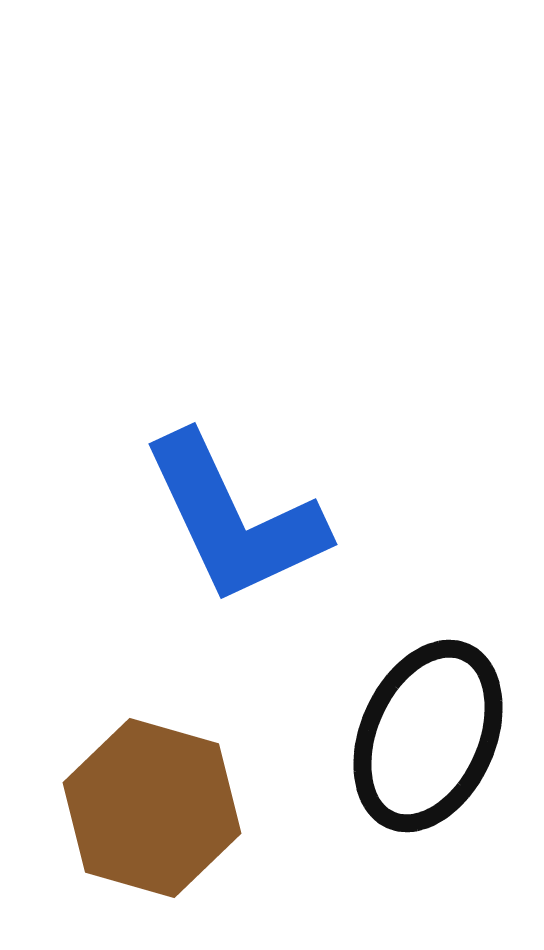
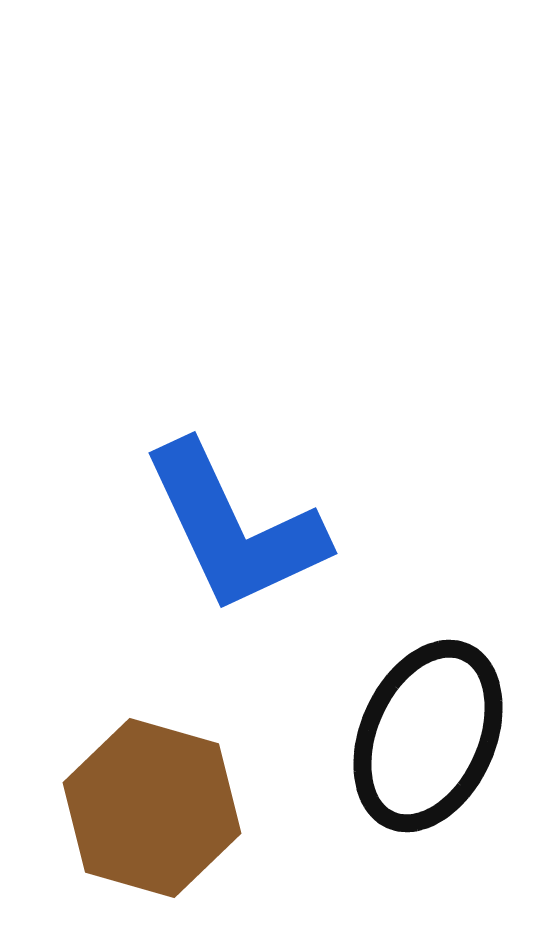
blue L-shape: moved 9 px down
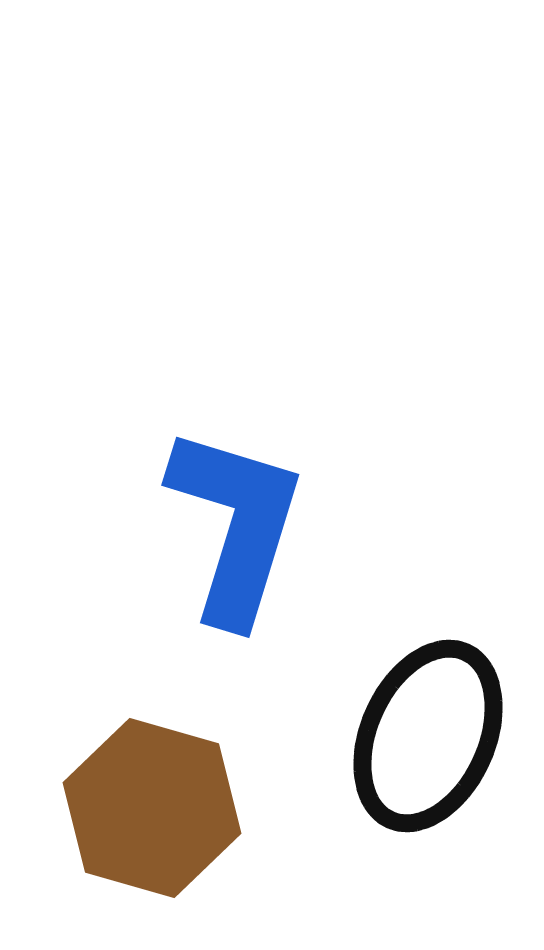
blue L-shape: moved 2 px right, 3 px up; rotated 138 degrees counterclockwise
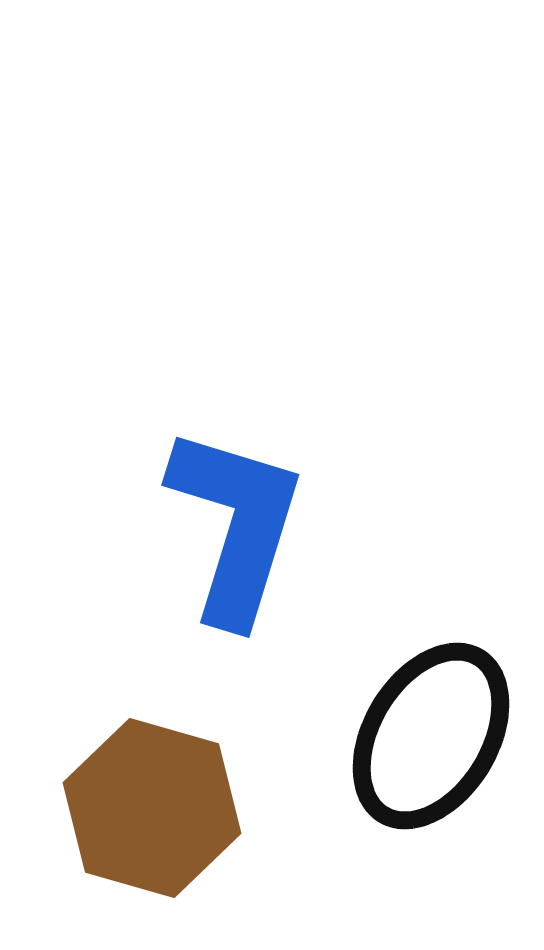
black ellipse: moved 3 px right; rotated 7 degrees clockwise
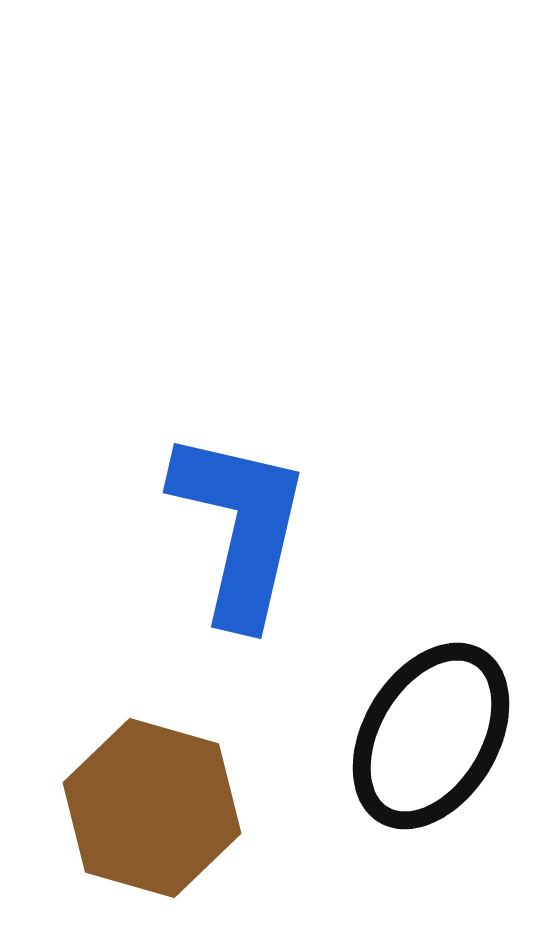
blue L-shape: moved 4 px right, 2 px down; rotated 4 degrees counterclockwise
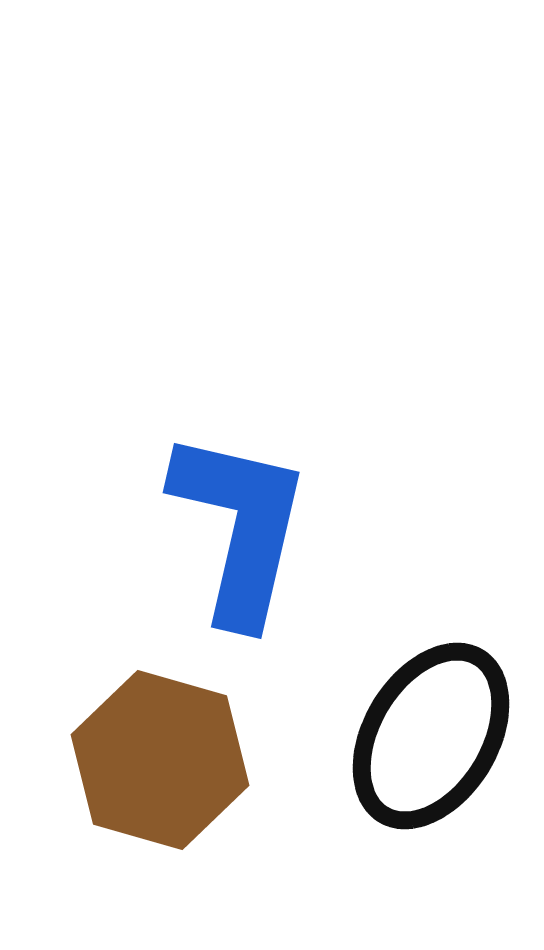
brown hexagon: moved 8 px right, 48 px up
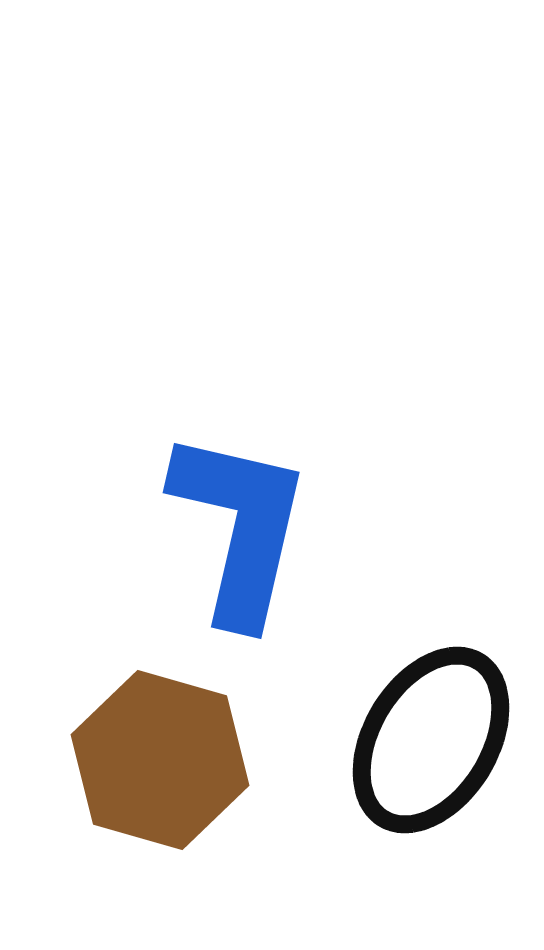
black ellipse: moved 4 px down
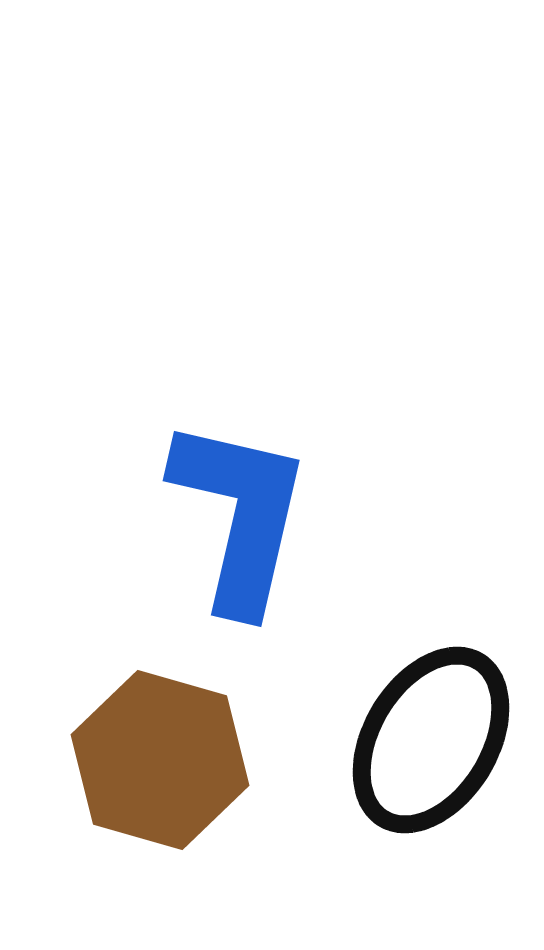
blue L-shape: moved 12 px up
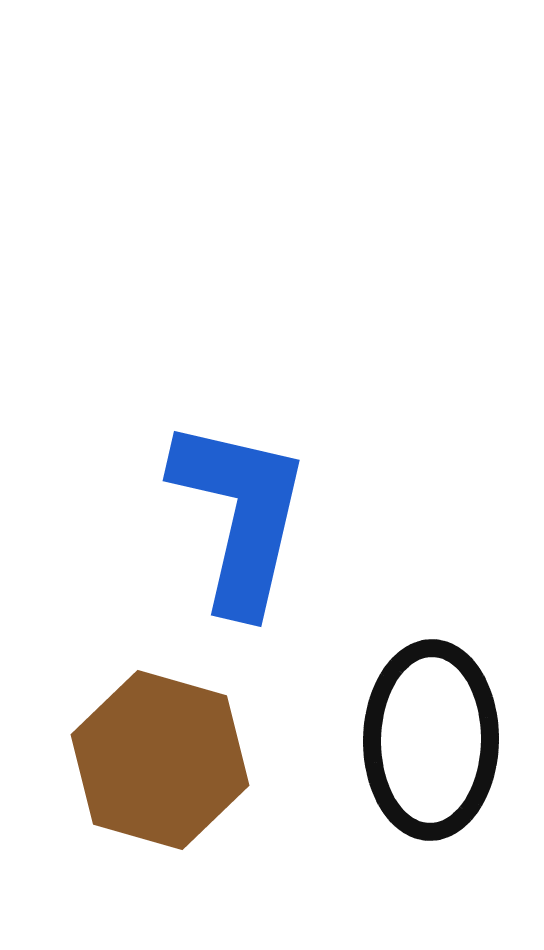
black ellipse: rotated 30 degrees counterclockwise
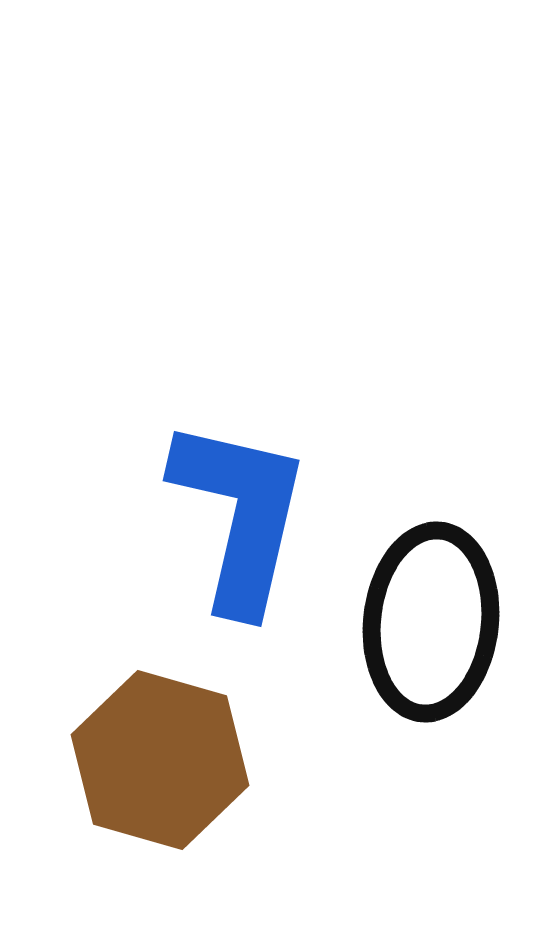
black ellipse: moved 118 px up; rotated 5 degrees clockwise
